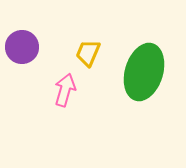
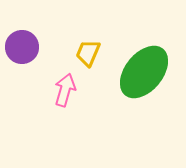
green ellipse: rotated 22 degrees clockwise
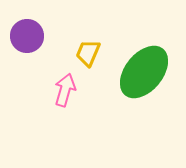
purple circle: moved 5 px right, 11 px up
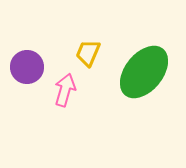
purple circle: moved 31 px down
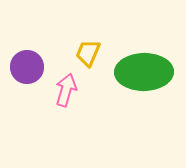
green ellipse: rotated 50 degrees clockwise
pink arrow: moved 1 px right
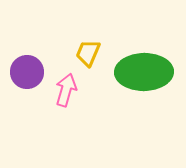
purple circle: moved 5 px down
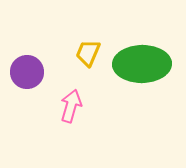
green ellipse: moved 2 px left, 8 px up
pink arrow: moved 5 px right, 16 px down
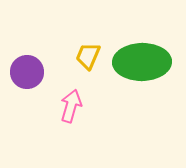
yellow trapezoid: moved 3 px down
green ellipse: moved 2 px up
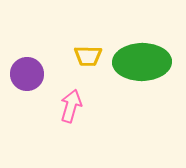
yellow trapezoid: rotated 112 degrees counterclockwise
purple circle: moved 2 px down
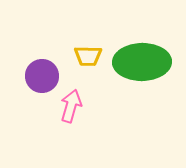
purple circle: moved 15 px right, 2 px down
